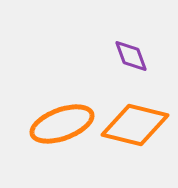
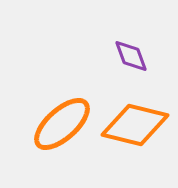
orange ellipse: rotated 22 degrees counterclockwise
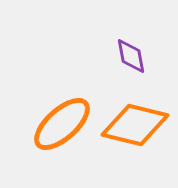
purple diamond: rotated 9 degrees clockwise
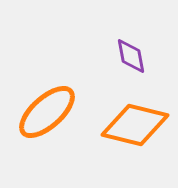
orange ellipse: moved 15 px left, 12 px up
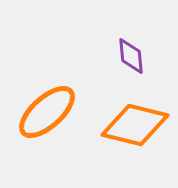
purple diamond: rotated 6 degrees clockwise
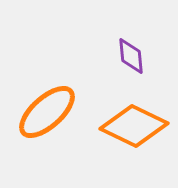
orange diamond: moved 1 px left, 1 px down; rotated 12 degrees clockwise
